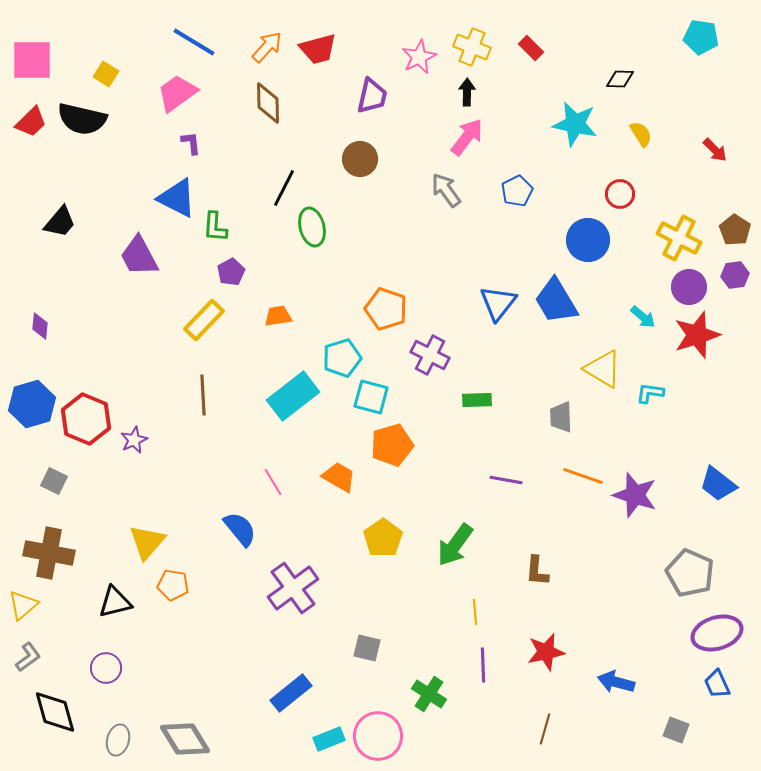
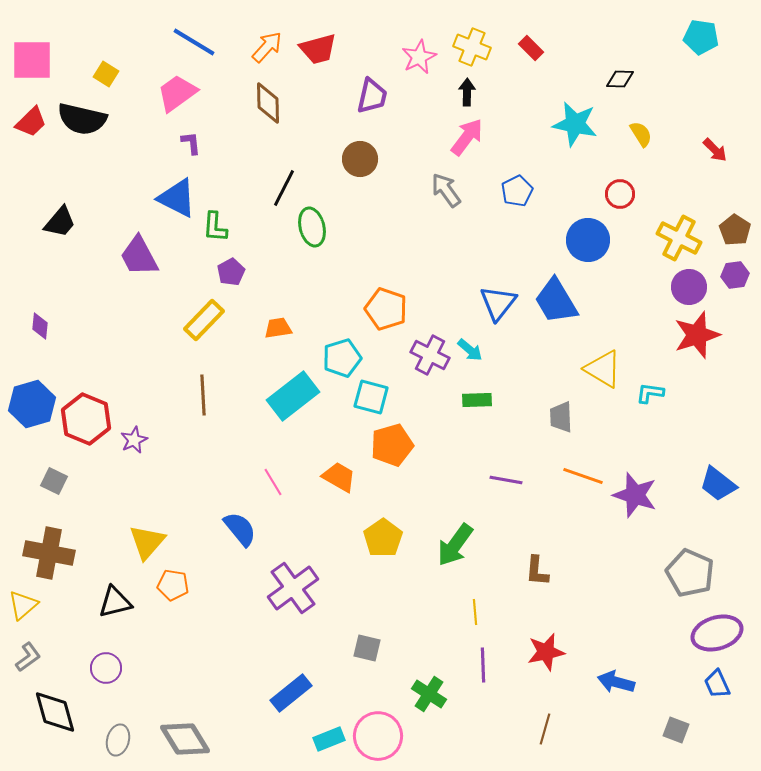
orange trapezoid at (278, 316): moved 12 px down
cyan arrow at (643, 317): moved 173 px left, 33 px down
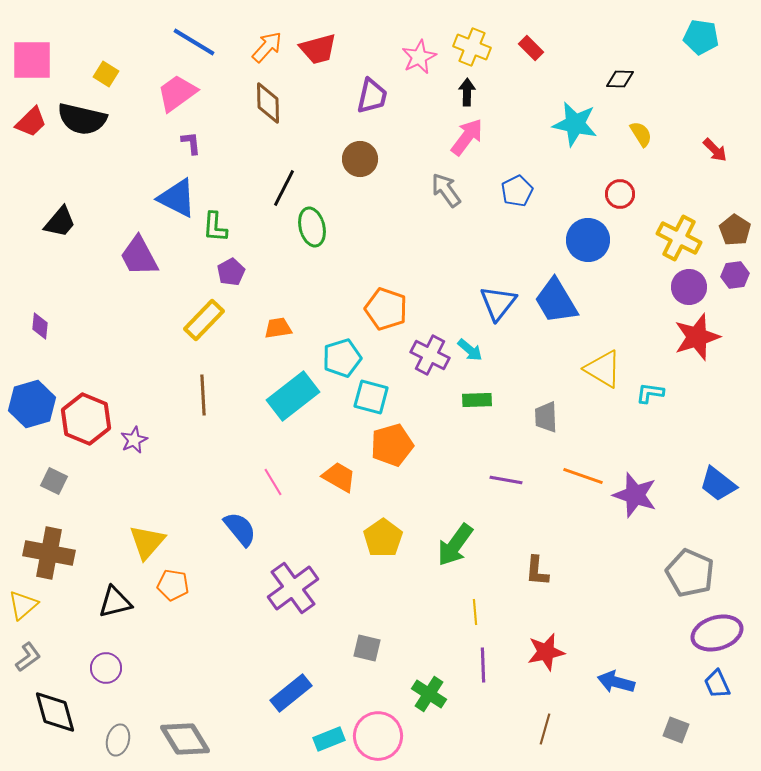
red star at (697, 335): moved 2 px down
gray trapezoid at (561, 417): moved 15 px left
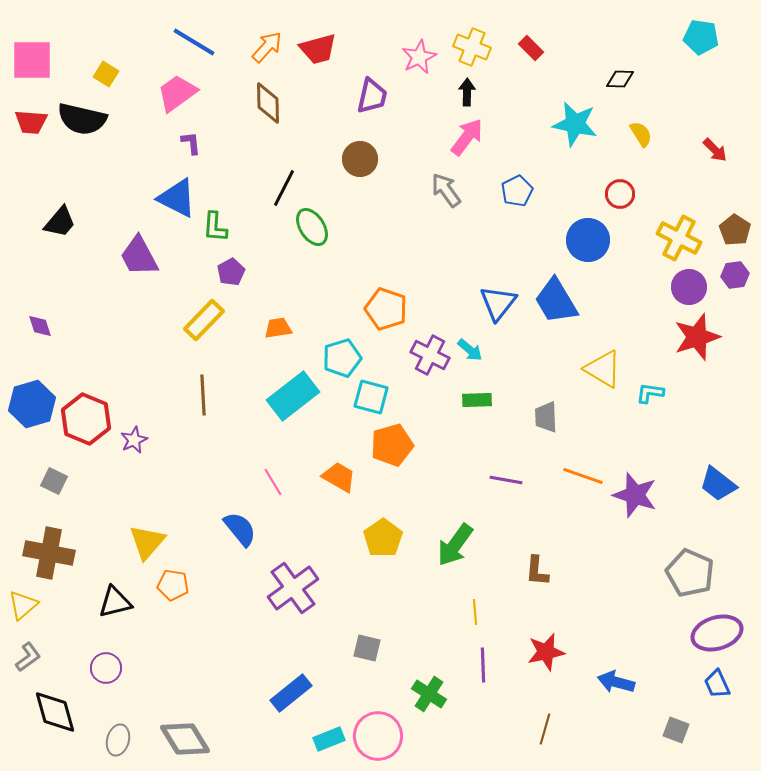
red trapezoid at (31, 122): rotated 48 degrees clockwise
green ellipse at (312, 227): rotated 18 degrees counterclockwise
purple diamond at (40, 326): rotated 24 degrees counterclockwise
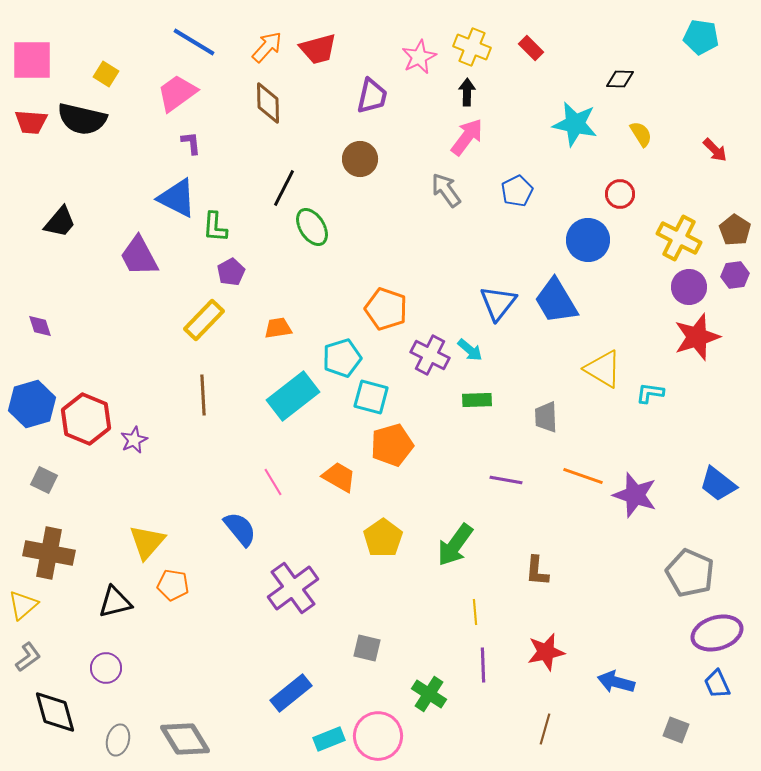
gray square at (54, 481): moved 10 px left, 1 px up
